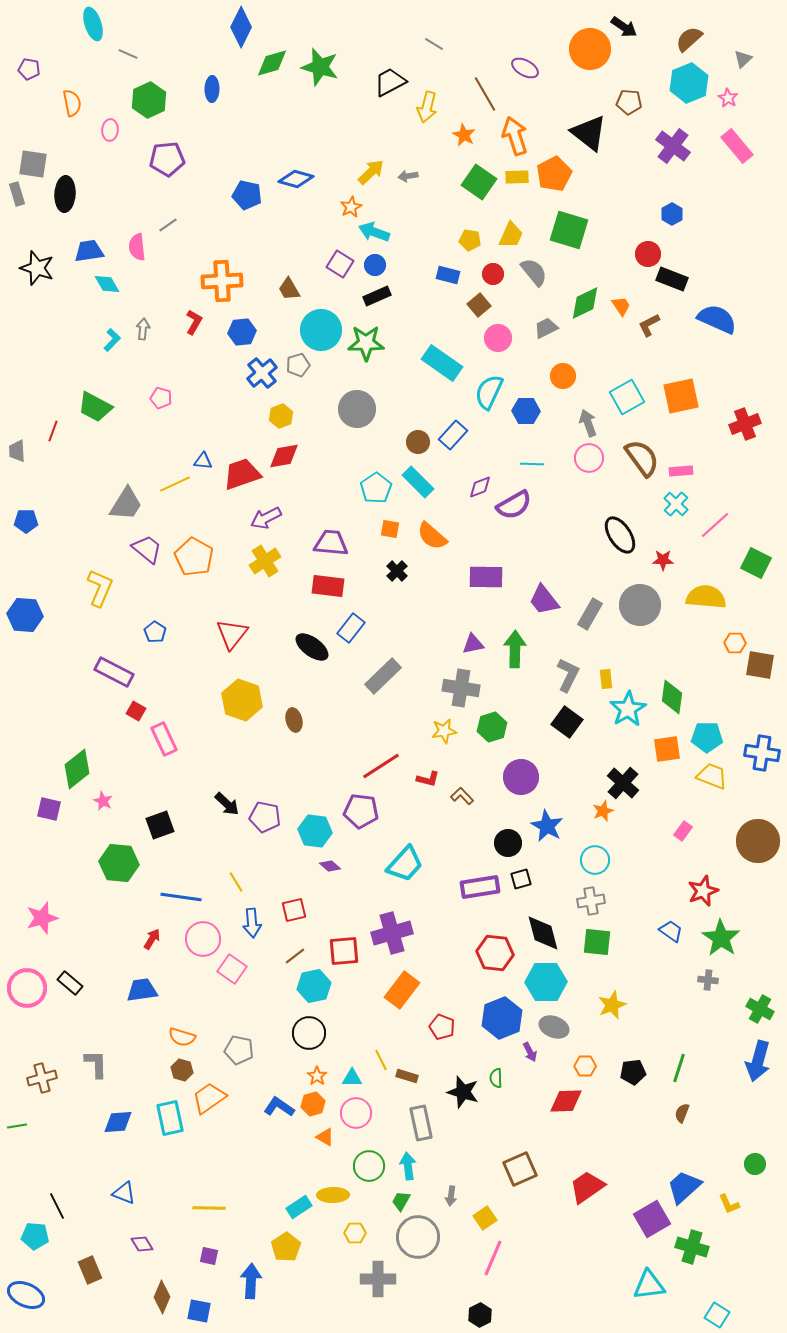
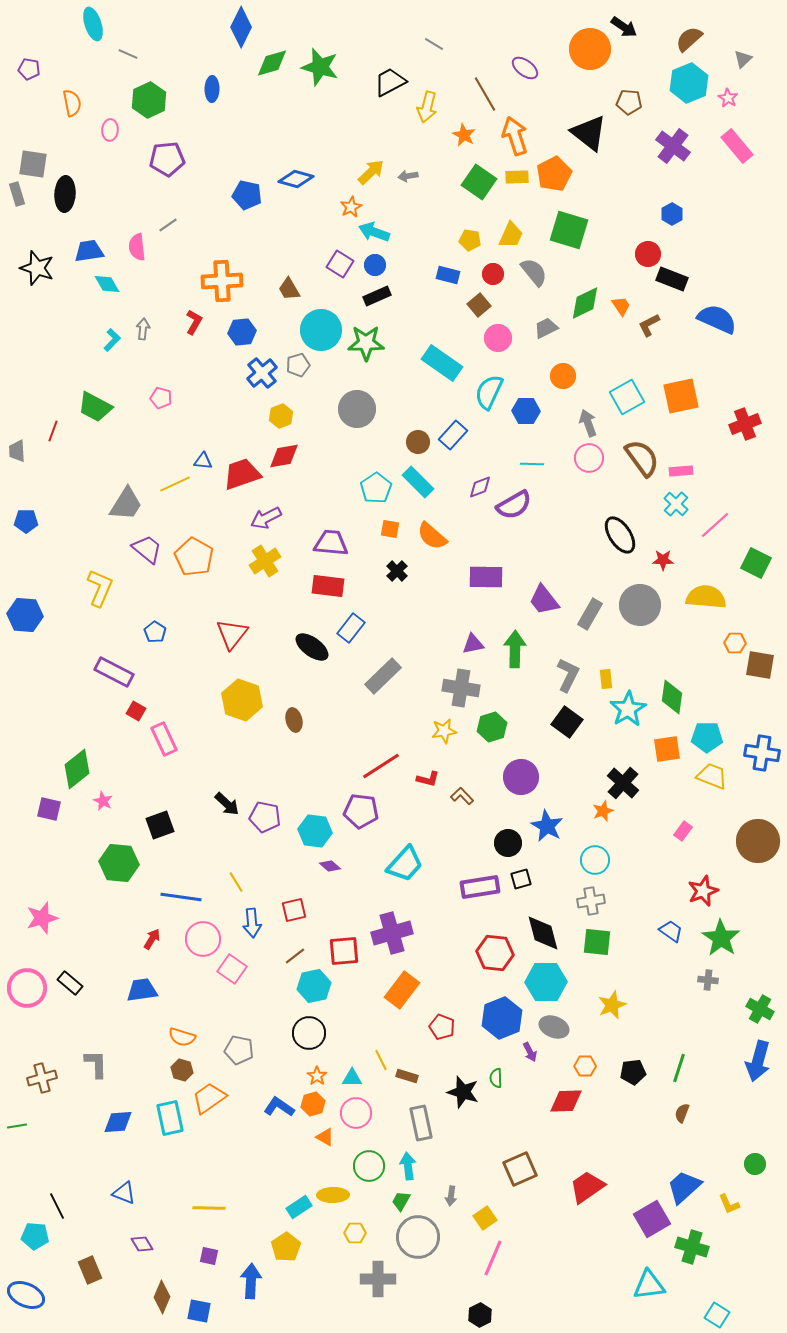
purple ellipse at (525, 68): rotated 8 degrees clockwise
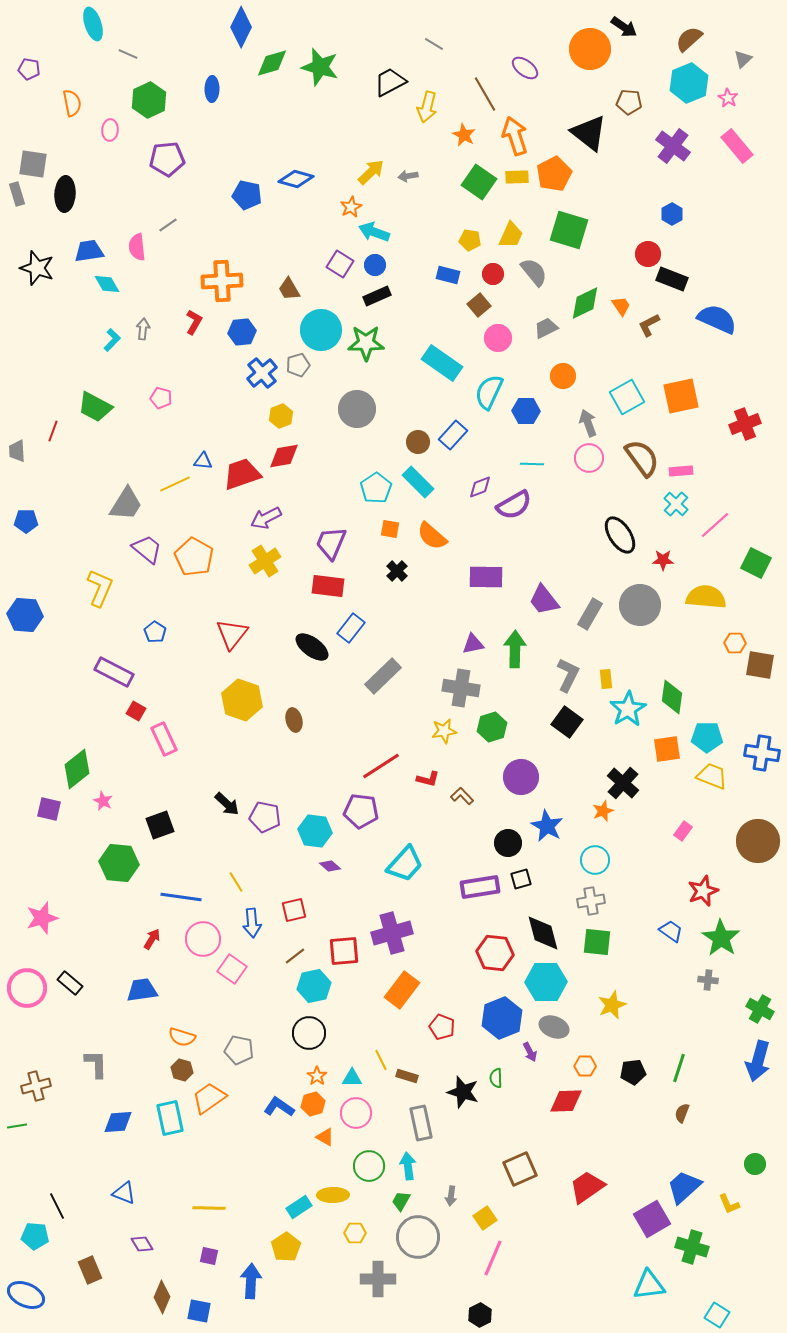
purple trapezoid at (331, 543): rotated 72 degrees counterclockwise
brown cross at (42, 1078): moved 6 px left, 8 px down
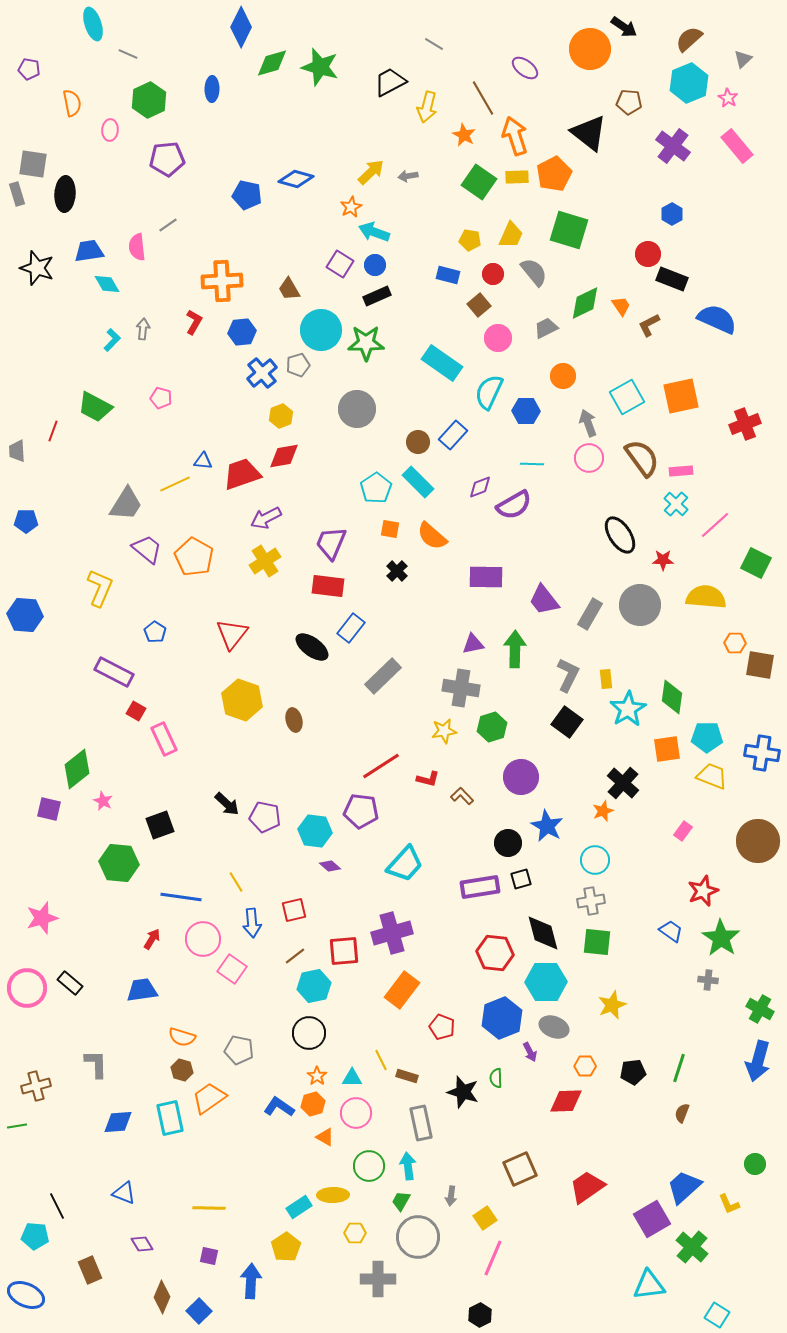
brown line at (485, 94): moved 2 px left, 4 px down
green cross at (692, 1247): rotated 24 degrees clockwise
blue square at (199, 1311): rotated 35 degrees clockwise
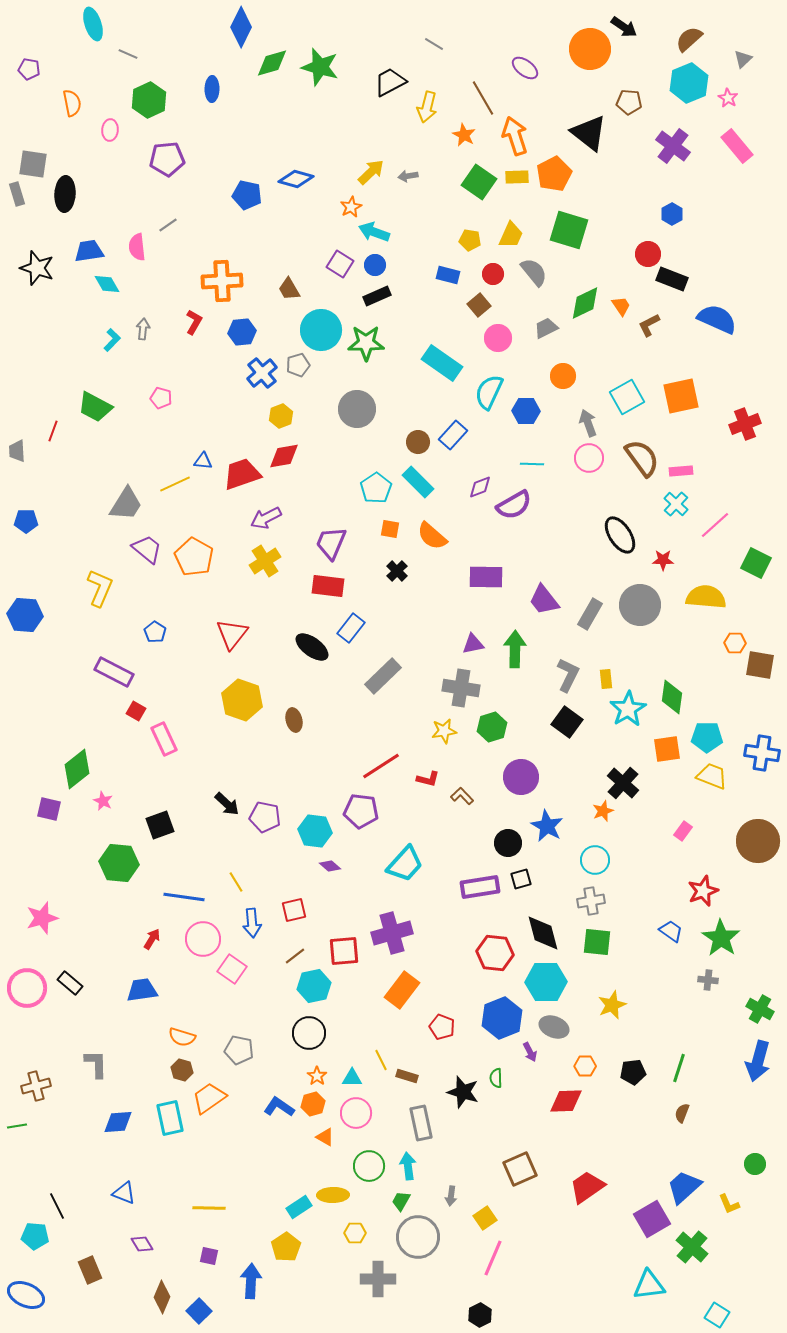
blue line at (181, 897): moved 3 px right
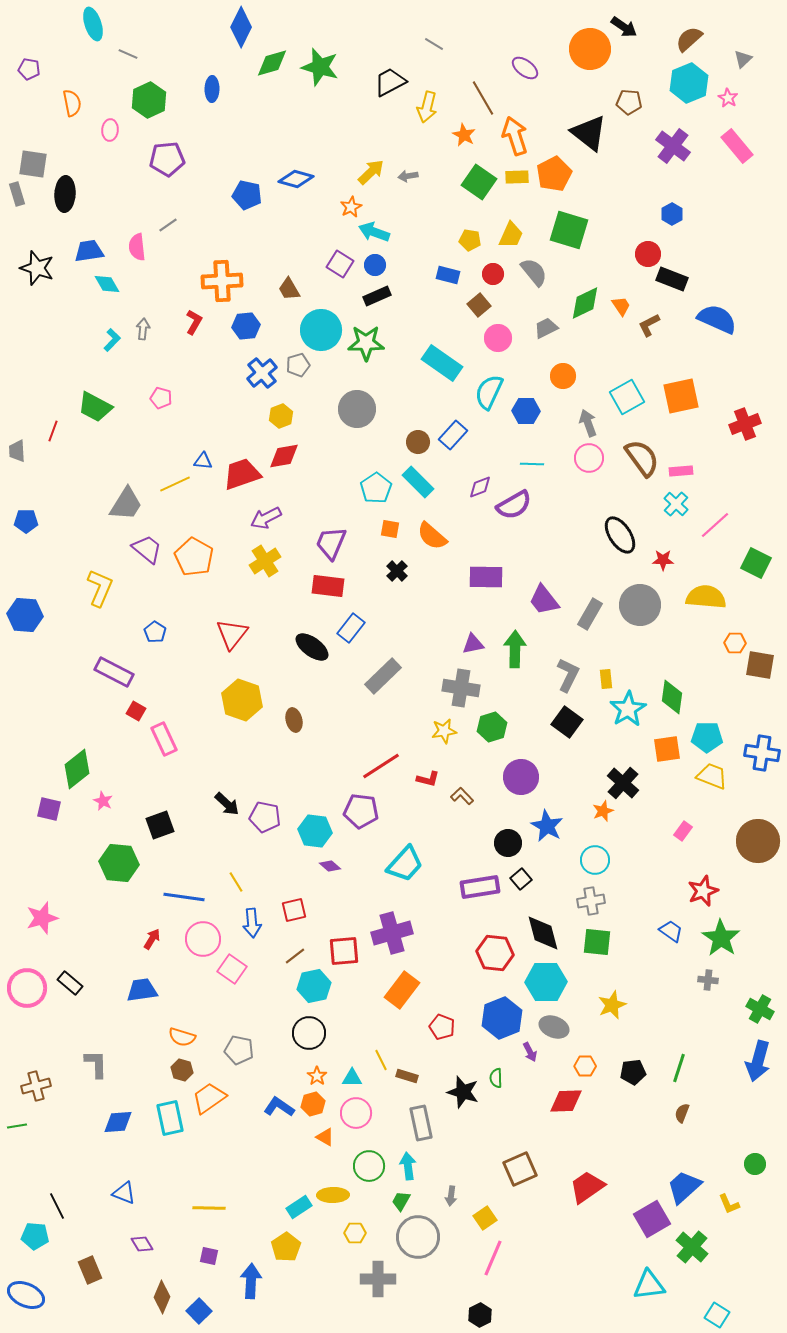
blue hexagon at (242, 332): moved 4 px right, 6 px up
black square at (521, 879): rotated 25 degrees counterclockwise
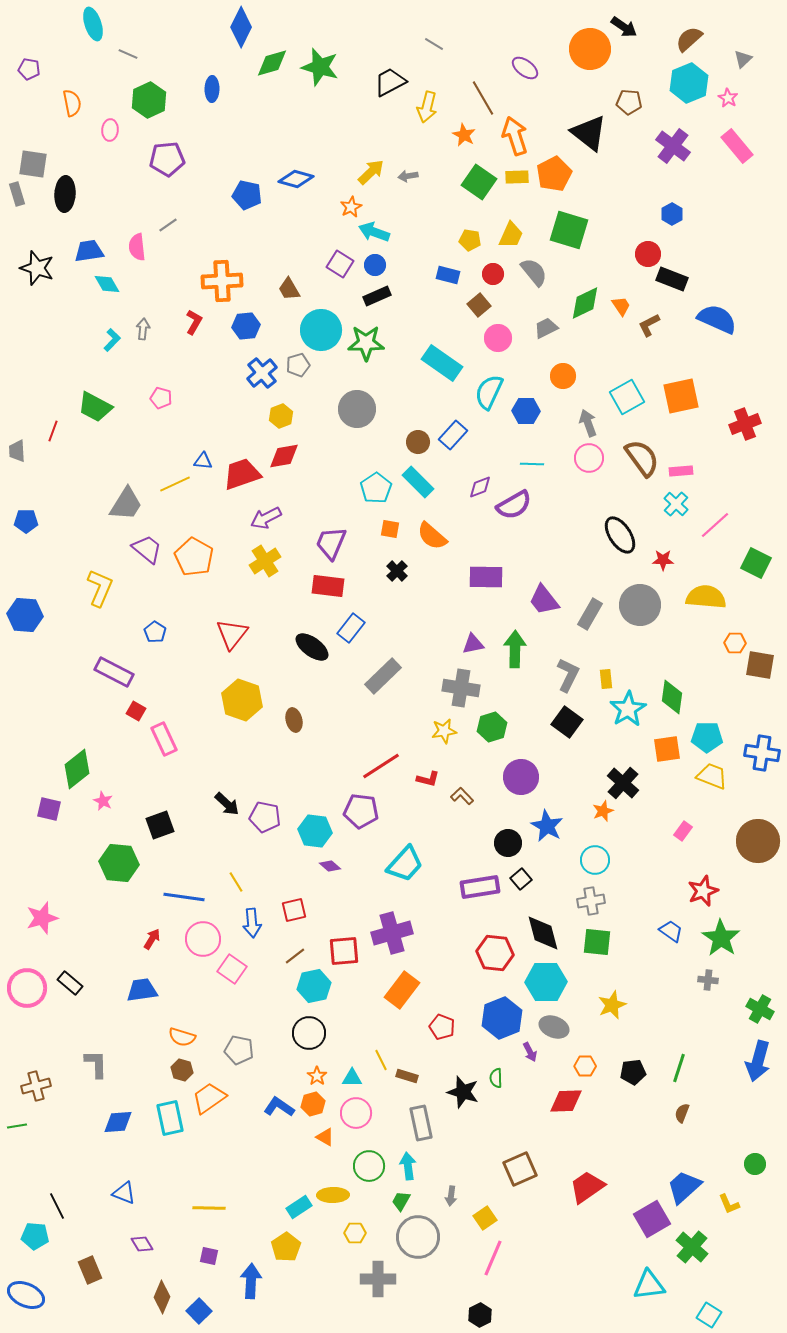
cyan square at (717, 1315): moved 8 px left
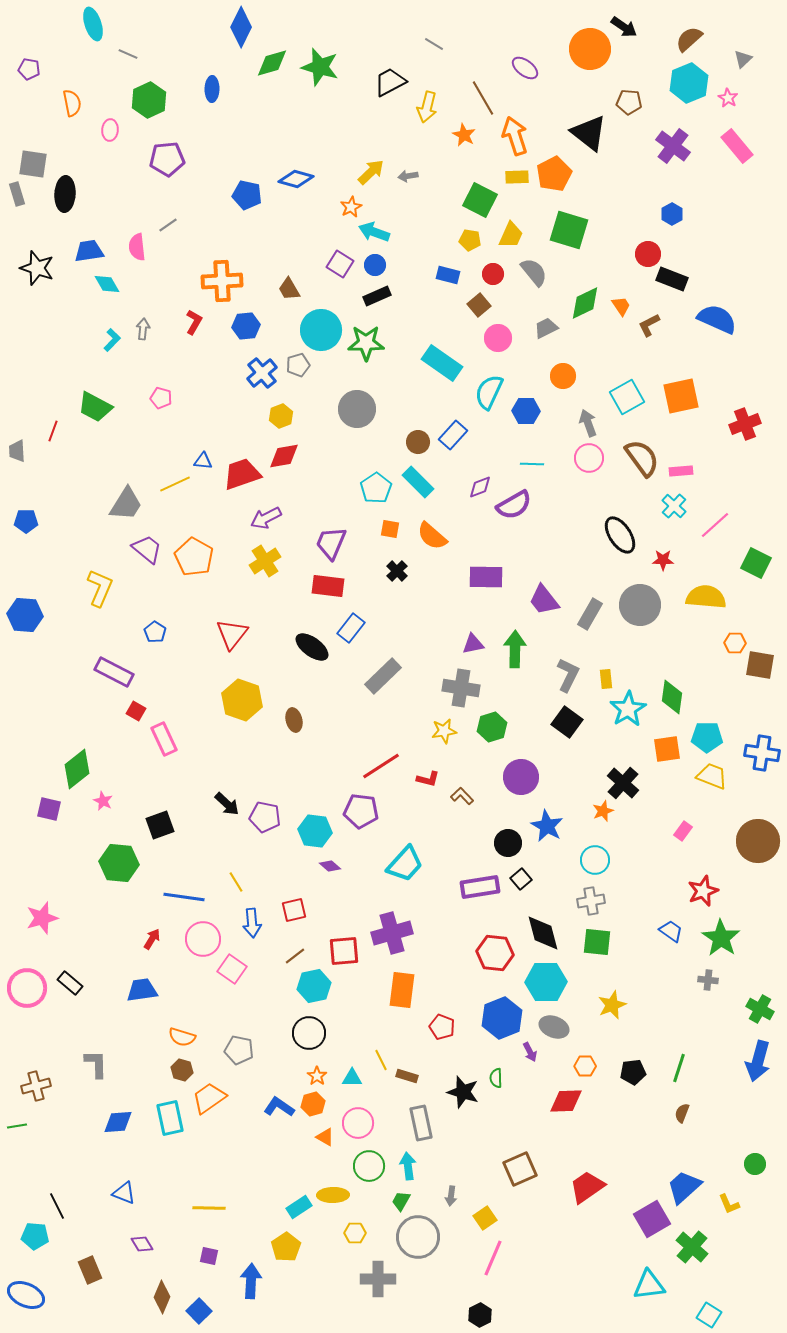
green square at (479, 182): moved 1 px right, 18 px down; rotated 8 degrees counterclockwise
cyan cross at (676, 504): moved 2 px left, 2 px down
orange rectangle at (402, 990): rotated 30 degrees counterclockwise
pink circle at (356, 1113): moved 2 px right, 10 px down
